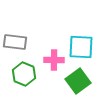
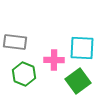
cyan square: moved 1 px right, 1 px down
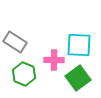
gray rectangle: rotated 25 degrees clockwise
cyan square: moved 3 px left, 3 px up
green square: moved 3 px up
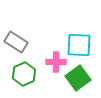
gray rectangle: moved 1 px right
pink cross: moved 2 px right, 2 px down
green hexagon: rotated 15 degrees clockwise
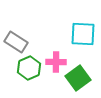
cyan square: moved 4 px right, 11 px up
green hexagon: moved 5 px right, 6 px up
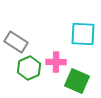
green square: moved 1 px left, 3 px down; rotated 30 degrees counterclockwise
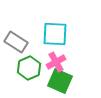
cyan square: moved 28 px left
pink cross: rotated 30 degrees counterclockwise
green square: moved 17 px left
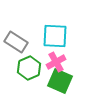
cyan square: moved 2 px down
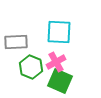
cyan square: moved 4 px right, 4 px up
gray rectangle: rotated 35 degrees counterclockwise
green hexagon: moved 2 px right, 1 px up; rotated 15 degrees counterclockwise
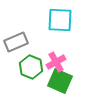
cyan square: moved 1 px right, 12 px up
gray rectangle: rotated 20 degrees counterclockwise
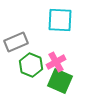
green hexagon: moved 2 px up
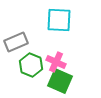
cyan square: moved 1 px left
pink cross: rotated 36 degrees counterclockwise
